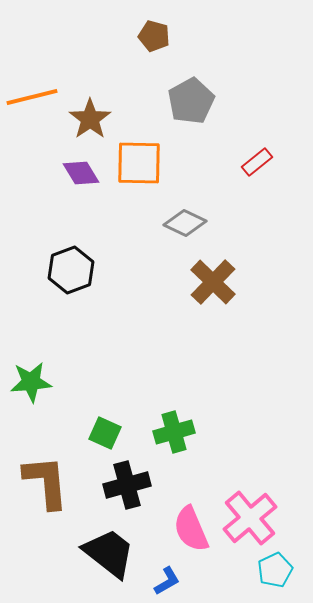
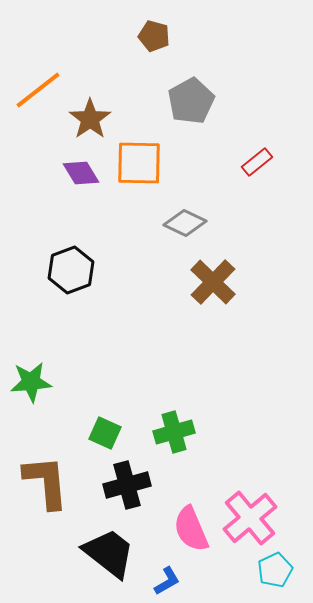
orange line: moved 6 px right, 7 px up; rotated 24 degrees counterclockwise
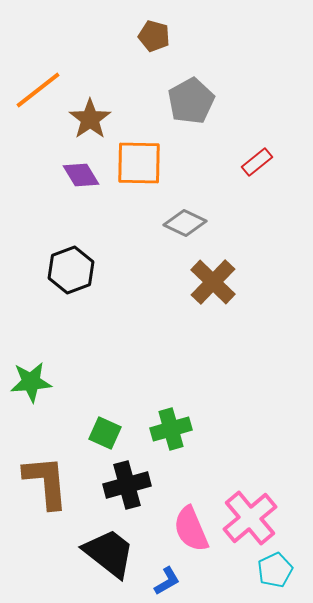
purple diamond: moved 2 px down
green cross: moved 3 px left, 3 px up
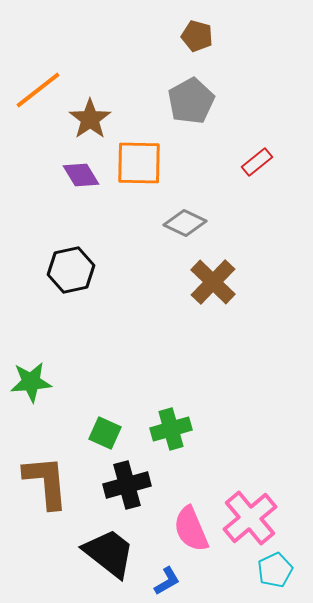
brown pentagon: moved 43 px right
black hexagon: rotated 9 degrees clockwise
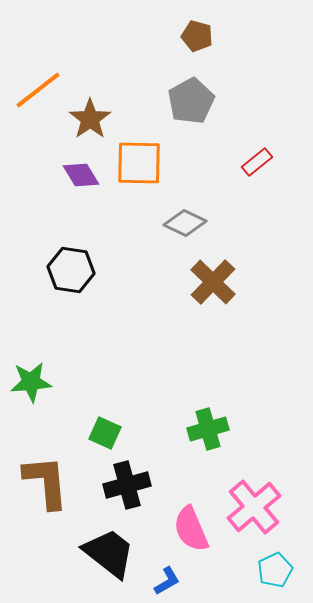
black hexagon: rotated 21 degrees clockwise
green cross: moved 37 px right
pink cross: moved 4 px right, 11 px up
